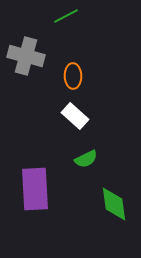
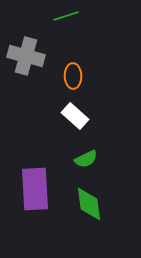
green line: rotated 10 degrees clockwise
green diamond: moved 25 px left
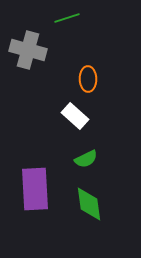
green line: moved 1 px right, 2 px down
gray cross: moved 2 px right, 6 px up
orange ellipse: moved 15 px right, 3 px down
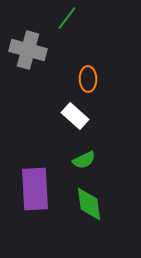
green line: rotated 35 degrees counterclockwise
green semicircle: moved 2 px left, 1 px down
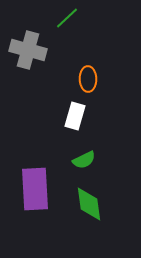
green line: rotated 10 degrees clockwise
white rectangle: rotated 64 degrees clockwise
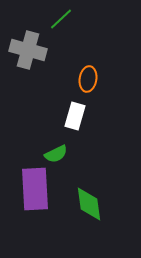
green line: moved 6 px left, 1 px down
orange ellipse: rotated 10 degrees clockwise
green semicircle: moved 28 px left, 6 px up
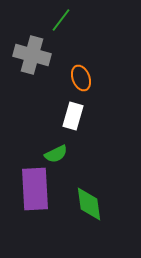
green line: moved 1 px down; rotated 10 degrees counterclockwise
gray cross: moved 4 px right, 5 px down
orange ellipse: moved 7 px left, 1 px up; rotated 30 degrees counterclockwise
white rectangle: moved 2 px left
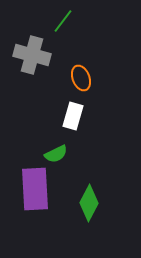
green line: moved 2 px right, 1 px down
green diamond: moved 1 px up; rotated 36 degrees clockwise
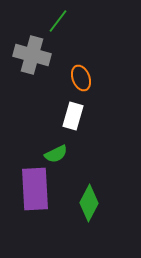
green line: moved 5 px left
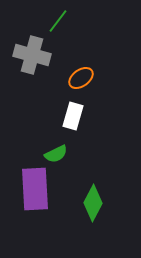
orange ellipse: rotated 75 degrees clockwise
green diamond: moved 4 px right
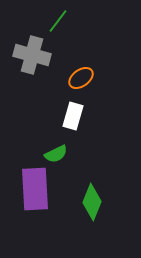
green diamond: moved 1 px left, 1 px up; rotated 6 degrees counterclockwise
